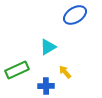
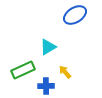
green rectangle: moved 6 px right
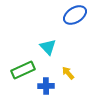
cyan triangle: rotated 42 degrees counterclockwise
yellow arrow: moved 3 px right, 1 px down
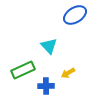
cyan triangle: moved 1 px right, 1 px up
yellow arrow: rotated 80 degrees counterclockwise
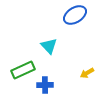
yellow arrow: moved 19 px right
blue cross: moved 1 px left, 1 px up
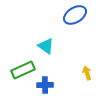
cyan triangle: moved 3 px left; rotated 12 degrees counterclockwise
yellow arrow: rotated 104 degrees clockwise
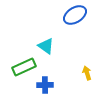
green rectangle: moved 1 px right, 3 px up
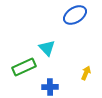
cyan triangle: moved 1 px right, 2 px down; rotated 12 degrees clockwise
yellow arrow: moved 1 px left; rotated 40 degrees clockwise
blue cross: moved 5 px right, 2 px down
